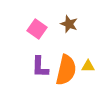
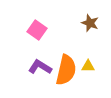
brown star: moved 21 px right, 1 px up
pink square: moved 1 px down
purple L-shape: rotated 120 degrees clockwise
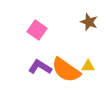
brown star: moved 1 px left, 1 px up
orange semicircle: rotated 112 degrees clockwise
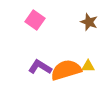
pink square: moved 2 px left, 10 px up
orange semicircle: rotated 128 degrees clockwise
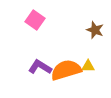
brown star: moved 6 px right, 8 px down
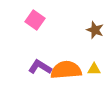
yellow triangle: moved 6 px right, 3 px down
orange semicircle: rotated 12 degrees clockwise
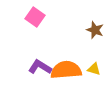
pink square: moved 3 px up
yellow triangle: rotated 16 degrees clockwise
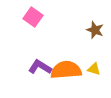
pink square: moved 2 px left
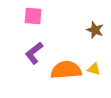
pink square: moved 1 px up; rotated 30 degrees counterclockwise
purple L-shape: moved 6 px left, 14 px up; rotated 70 degrees counterclockwise
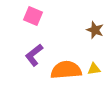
pink square: rotated 18 degrees clockwise
purple L-shape: moved 2 px down
yellow triangle: rotated 24 degrees counterclockwise
